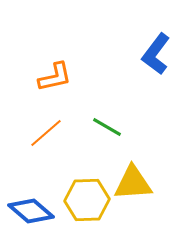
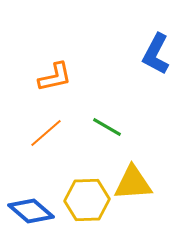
blue L-shape: rotated 9 degrees counterclockwise
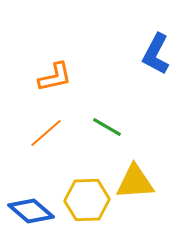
yellow triangle: moved 2 px right, 1 px up
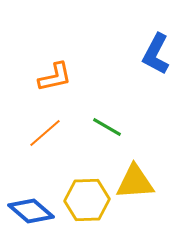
orange line: moved 1 px left
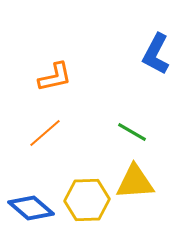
green line: moved 25 px right, 5 px down
blue diamond: moved 3 px up
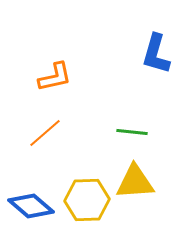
blue L-shape: rotated 12 degrees counterclockwise
green line: rotated 24 degrees counterclockwise
blue diamond: moved 2 px up
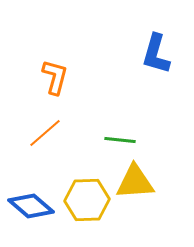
orange L-shape: rotated 63 degrees counterclockwise
green line: moved 12 px left, 8 px down
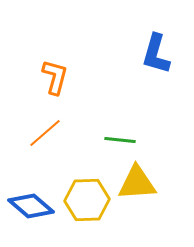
yellow triangle: moved 2 px right, 1 px down
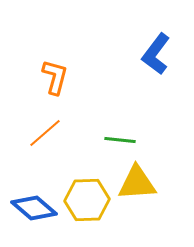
blue L-shape: rotated 21 degrees clockwise
blue diamond: moved 3 px right, 2 px down
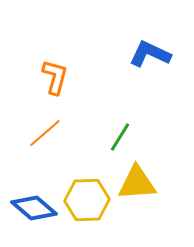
blue L-shape: moved 6 px left; rotated 78 degrees clockwise
green line: moved 3 px up; rotated 64 degrees counterclockwise
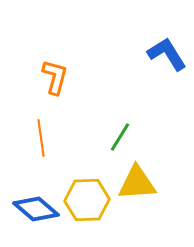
blue L-shape: moved 17 px right; rotated 33 degrees clockwise
orange line: moved 4 px left, 5 px down; rotated 57 degrees counterclockwise
blue diamond: moved 2 px right, 1 px down
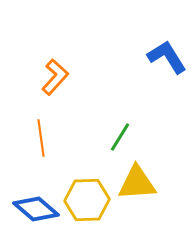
blue L-shape: moved 3 px down
orange L-shape: rotated 27 degrees clockwise
